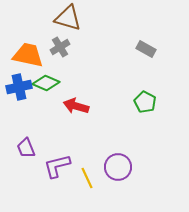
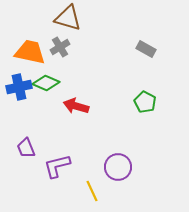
orange trapezoid: moved 2 px right, 3 px up
yellow line: moved 5 px right, 13 px down
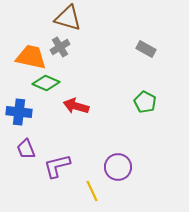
orange trapezoid: moved 1 px right, 5 px down
blue cross: moved 25 px down; rotated 20 degrees clockwise
purple trapezoid: moved 1 px down
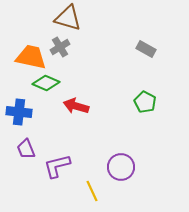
purple circle: moved 3 px right
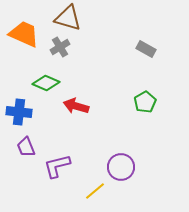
orange trapezoid: moved 7 px left, 23 px up; rotated 12 degrees clockwise
green pentagon: rotated 15 degrees clockwise
purple trapezoid: moved 2 px up
yellow line: moved 3 px right; rotated 75 degrees clockwise
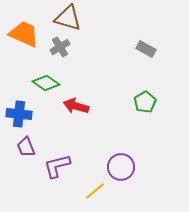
green diamond: rotated 12 degrees clockwise
blue cross: moved 2 px down
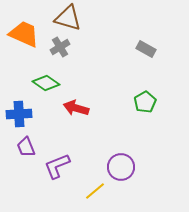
red arrow: moved 2 px down
blue cross: rotated 10 degrees counterclockwise
purple L-shape: rotated 8 degrees counterclockwise
